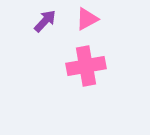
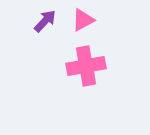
pink triangle: moved 4 px left, 1 px down
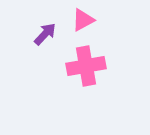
purple arrow: moved 13 px down
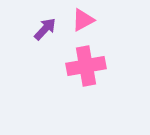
purple arrow: moved 5 px up
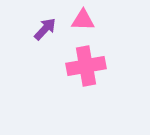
pink triangle: rotated 30 degrees clockwise
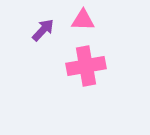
purple arrow: moved 2 px left, 1 px down
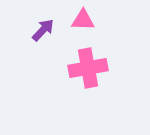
pink cross: moved 2 px right, 2 px down
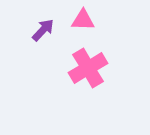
pink cross: rotated 21 degrees counterclockwise
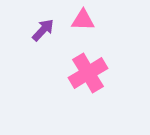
pink cross: moved 5 px down
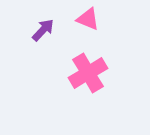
pink triangle: moved 5 px right, 1 px up; rotated 20 degrees clockwise
